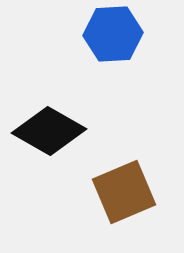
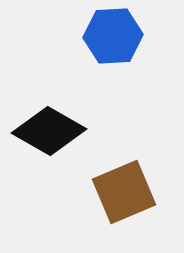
blue hexagon: moved 2 px down
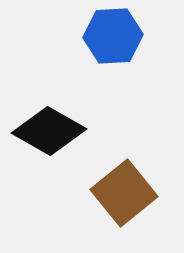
brown square: moved 1 px down; rotated 16 degrees counterclockwise
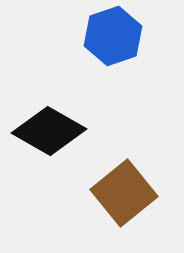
blue hexagon: rotated 16 degrees counterclockwise
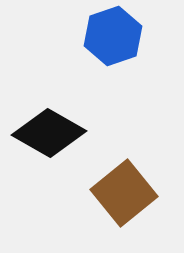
black diamond: moved 2 px down
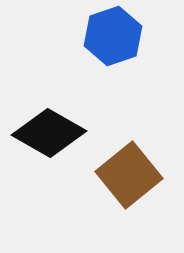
brown square: moved 5 px right, 18 px up
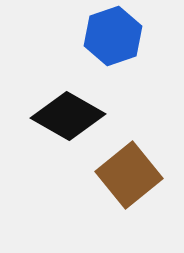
black diamond: moved 19 px right, 17 px up
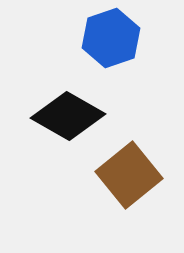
blue hexagon: moved 2 px left, 2 px down
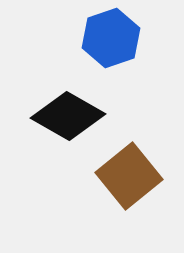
brown square: moved 1 px down
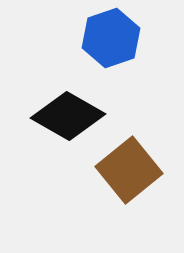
brown square: moved 6 px up
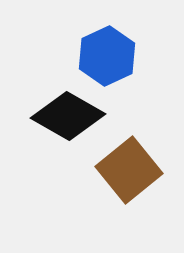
blue hexagon: moved 4 px left, 18 px down; rotated 6 degrees counterclockwise
